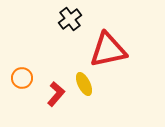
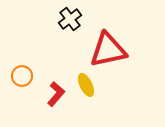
orange circle: moved 2 px up
yellow ellipse: moved 2 px right, 1 px down
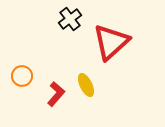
red triangle: moved 3 px right, 8 px up; rotated 30 degrees counterclockwise
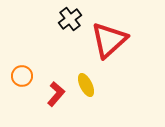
red triangle: moved 2 px left, 2 px up
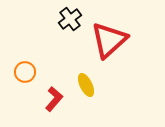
orange circle: moved 3 px right, 4 px up
red L-shape: moved 2 px left, 5 px down
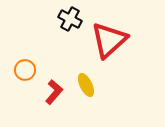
black cross: rotated 25 degrees counterclockwise
orange circle: moved 2 px up
red L-shape: moved 7 px up
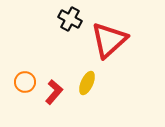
orange circle: moved 12 px down
yellow ellipse: moved 1 px right, 2 px up; rotated 50 degrees clockwise
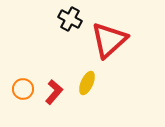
orange circle: moved 2 px left, 7 px down
